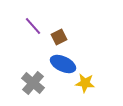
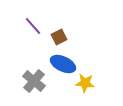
gray cross: moved 1 px right, 2 px up
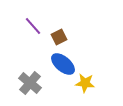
blue ellipse: rotated 15 degrees clockwise
gray cross: moved 4 px left, 2 px down
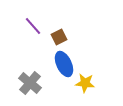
blue ellipse: moved 1 px right; rotated 25 degrees clockwise
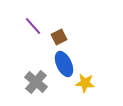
gray cross: moved 6 px right, 1 px up
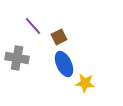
gray cross: moved 19 px left, 24 px up; rotated 30 degrees counterclockwise
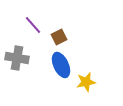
purple line: moved 1 px up
blue ellipse: moved 3 px left, 1 px down
yellow star: moved 1 px right, 1 px up; rotated 18 degrees counterclockwise
